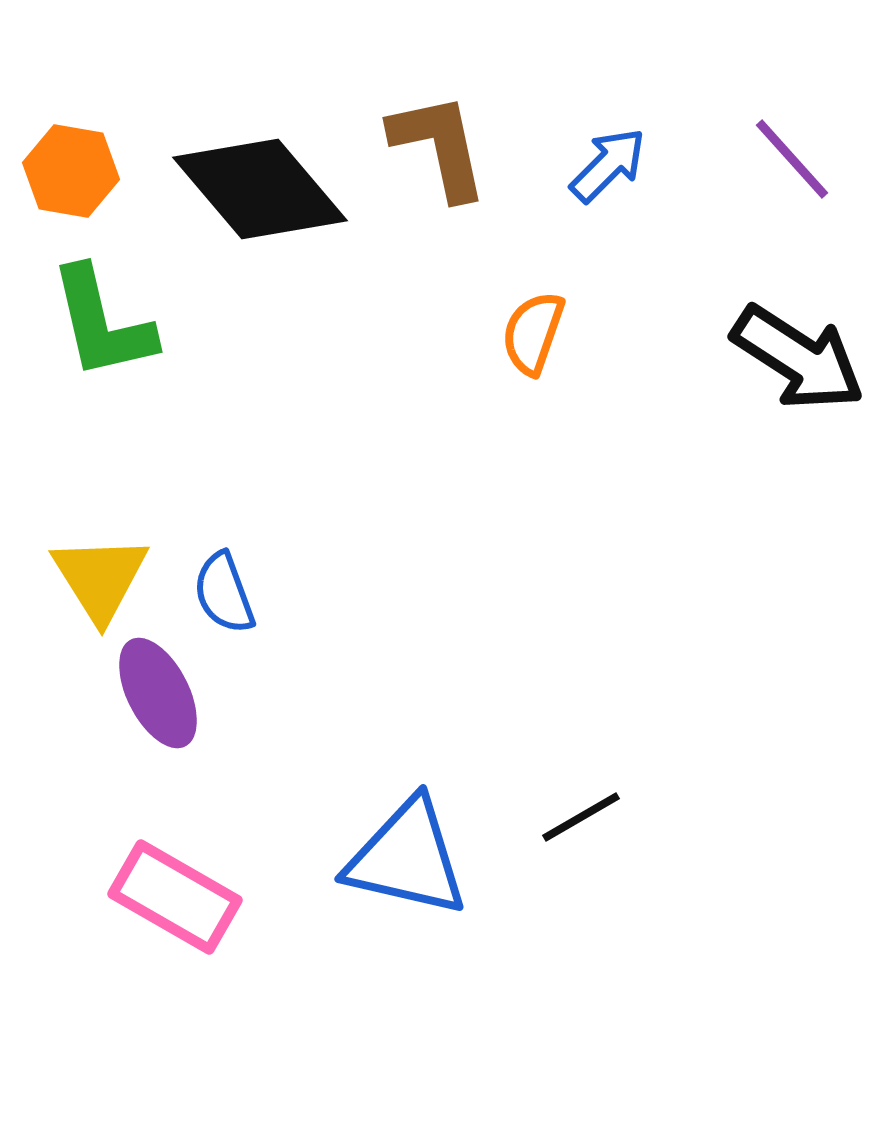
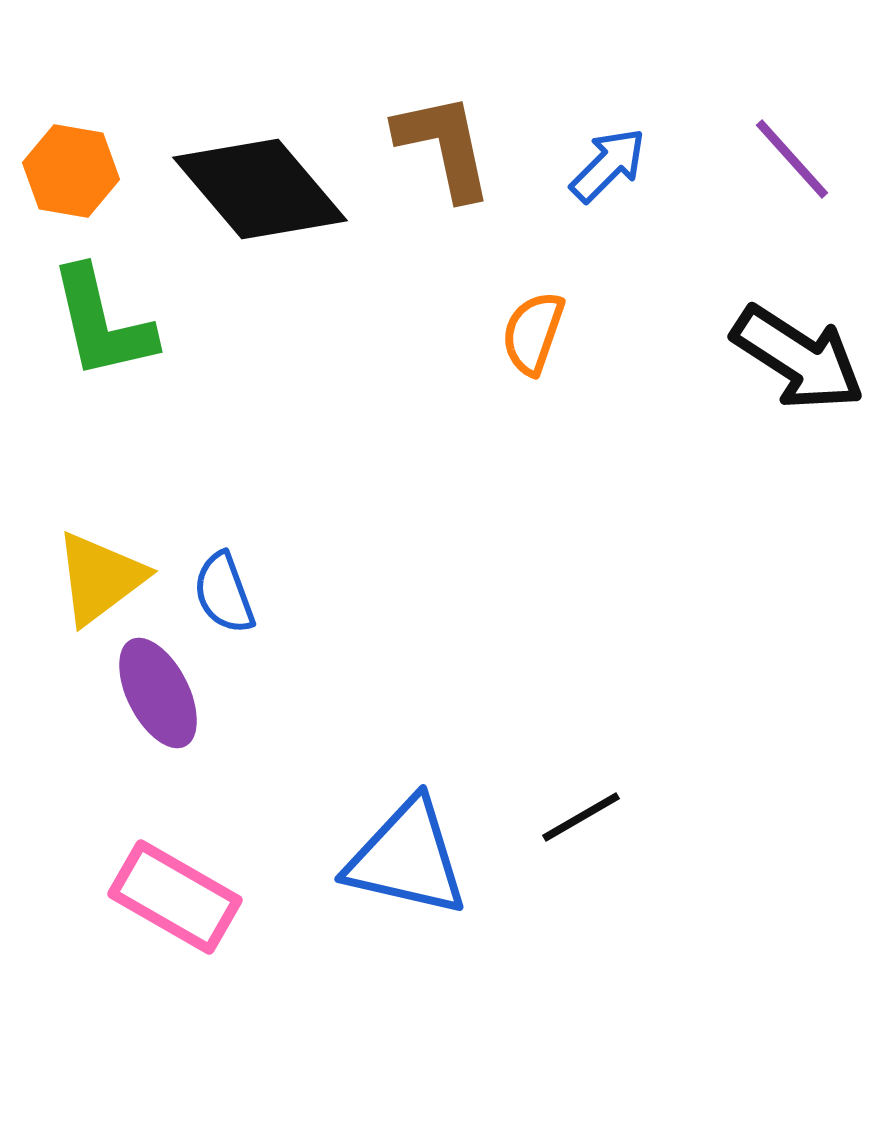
brown L-shape: moved 5 px right
yellow triangle: rotated 25 degrees clockwise
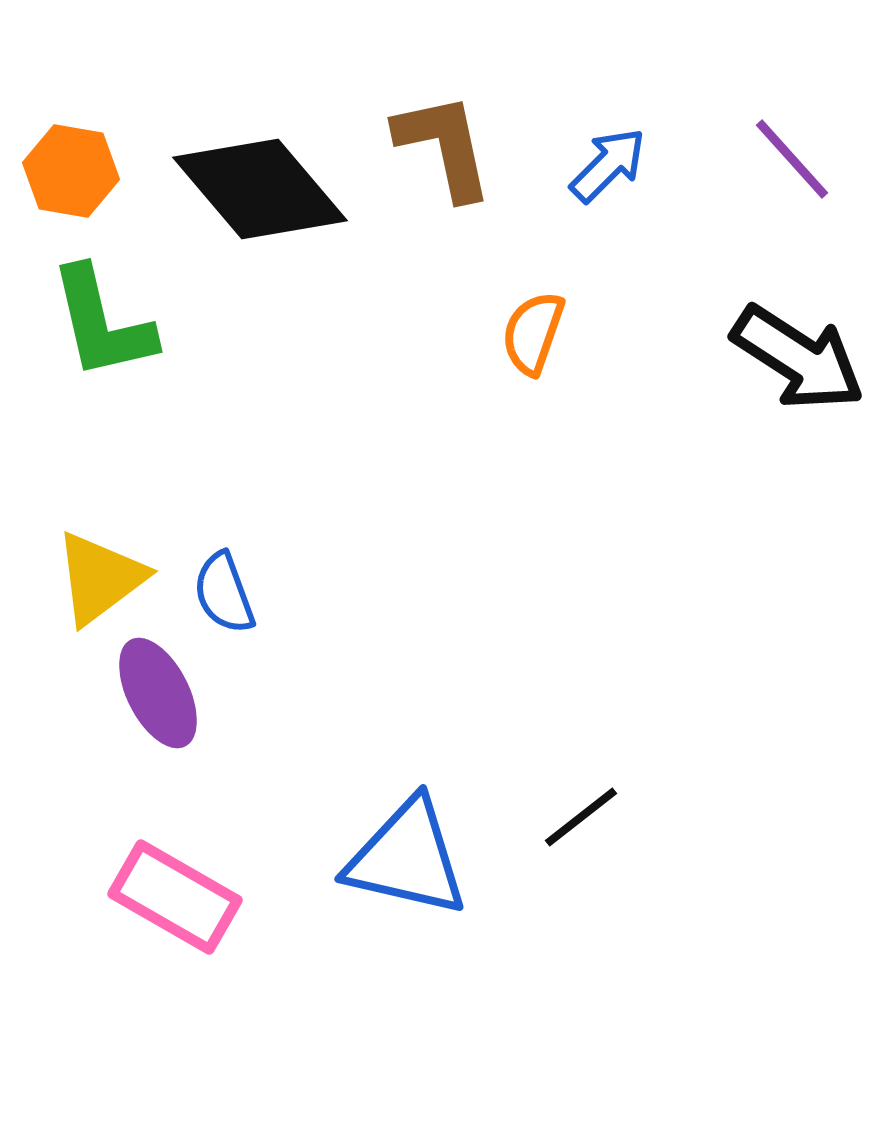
black line: rotated 8 degrees counterclockwise
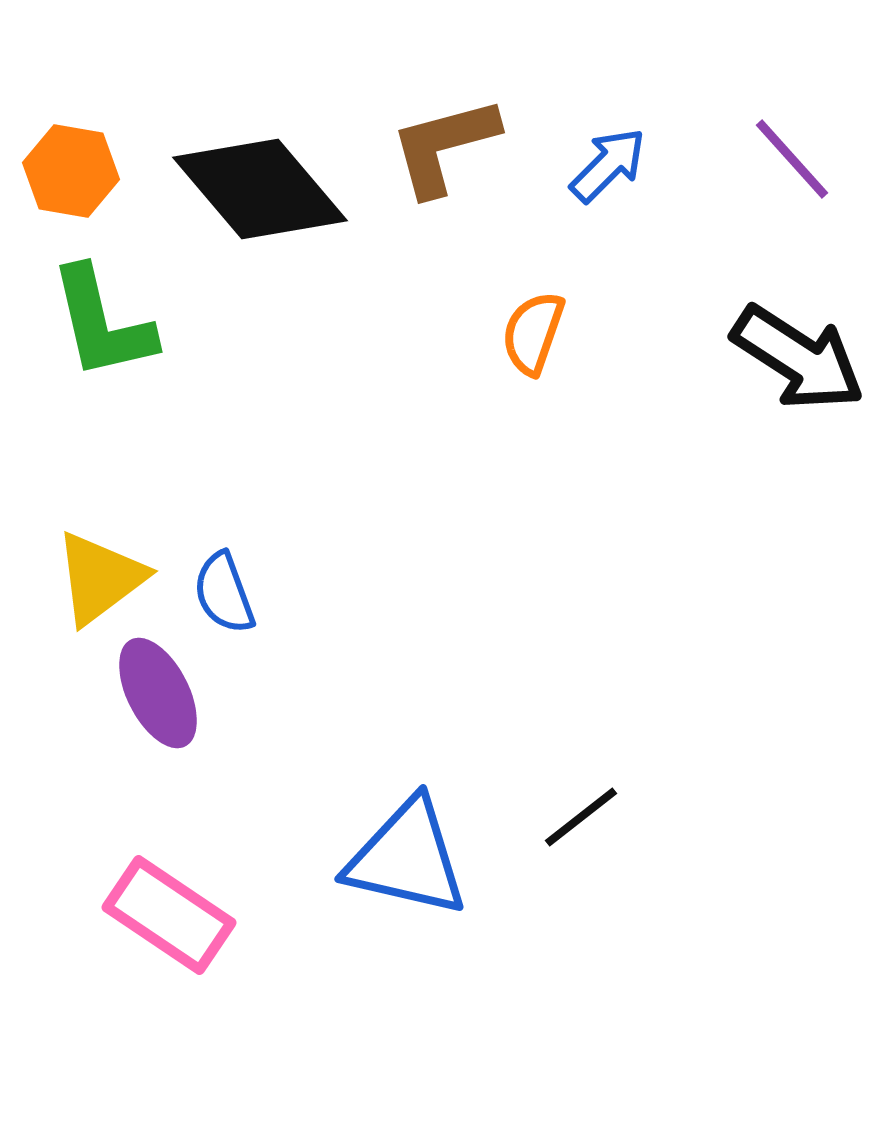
brown L-shape: rotated 93 degrees counterclockwise
pink rectangle: moved 6 px left, 18 px down; rotated 4 degrees clockwise
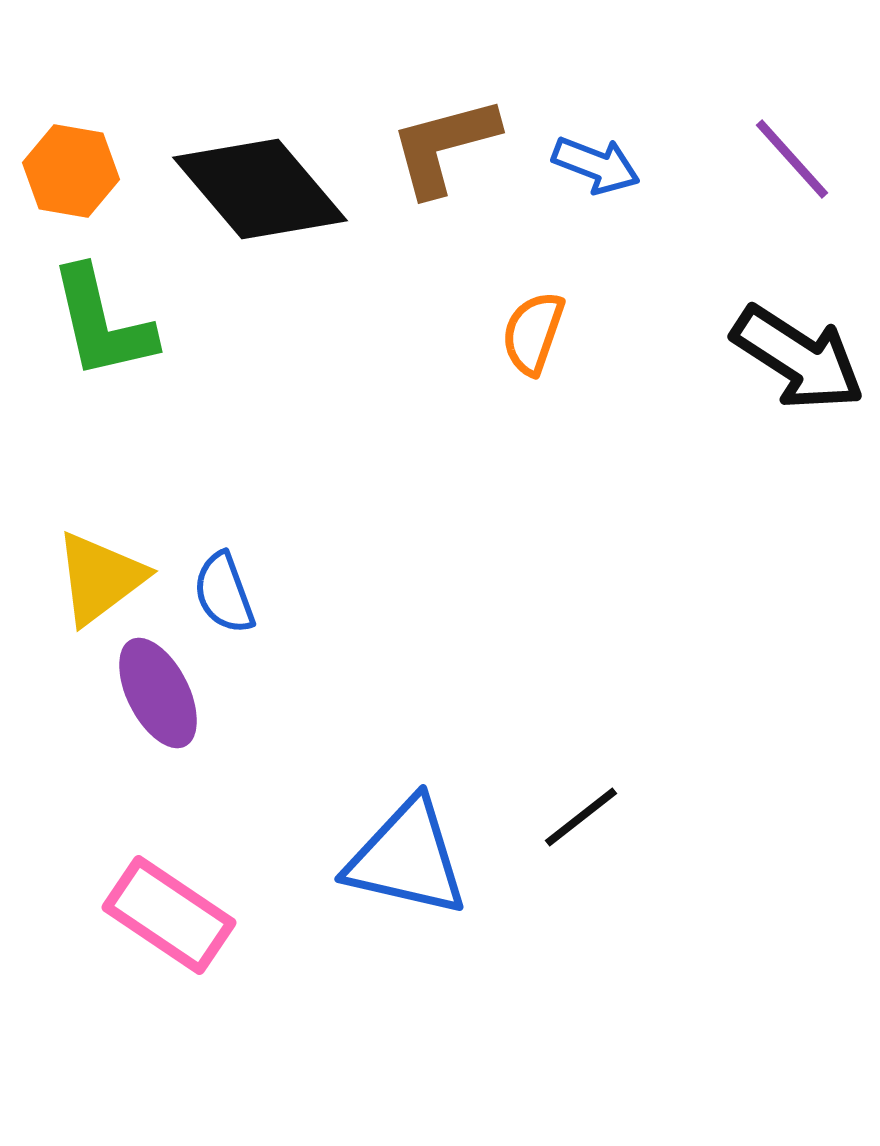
blue arrow: moved 12 px left; rotated 66 degrees clockwise
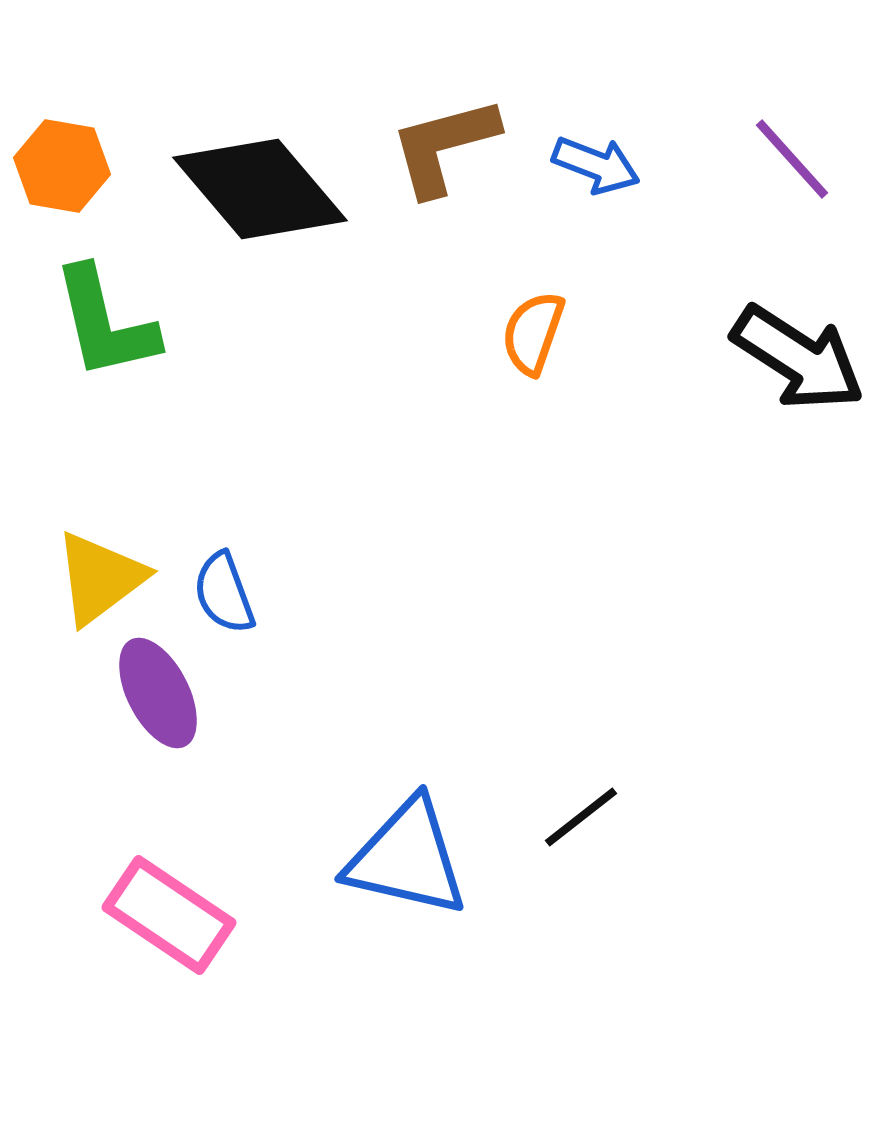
orange hexagon: moved 9 px left, 5 px up
green L-shape: moved 3 px right
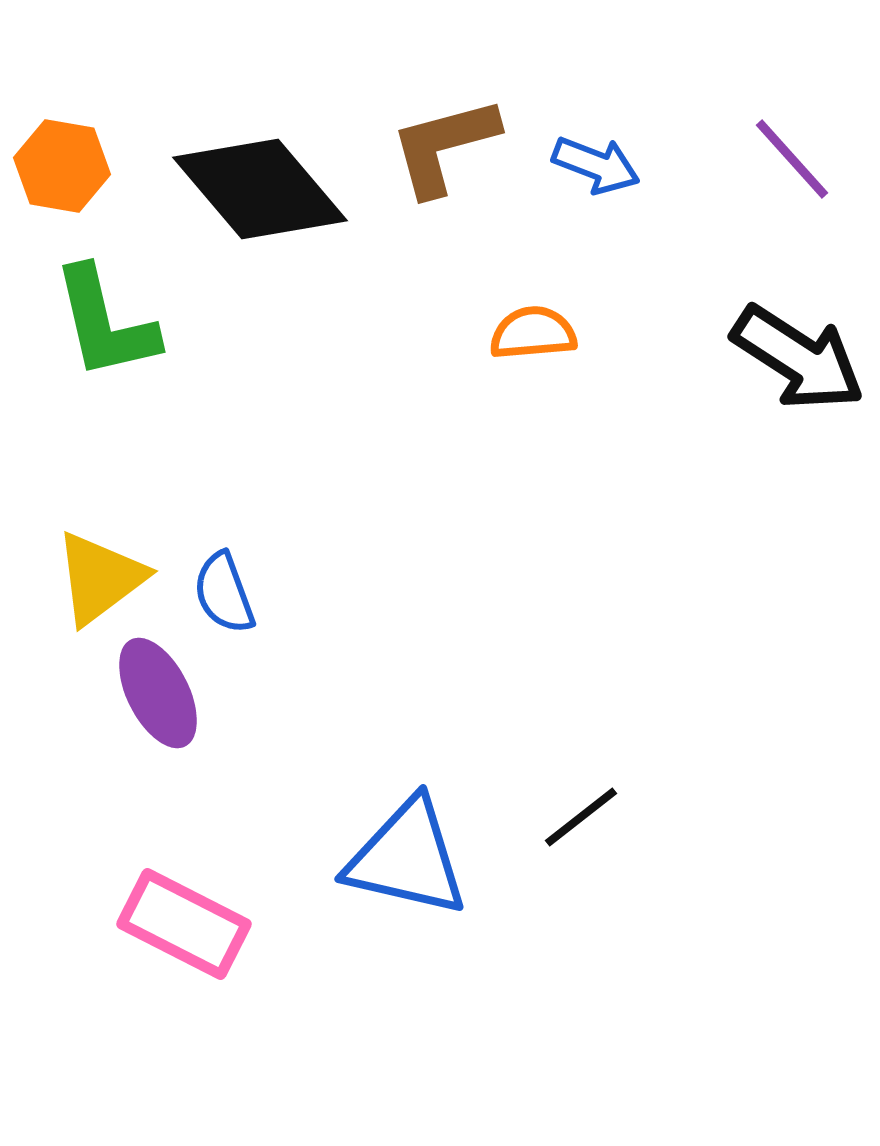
orange semicircle: rotated 66 degrees clockwise
pink rectangle: moved 15 px right, 9 px down; rotated 7 degrees counterclockwise
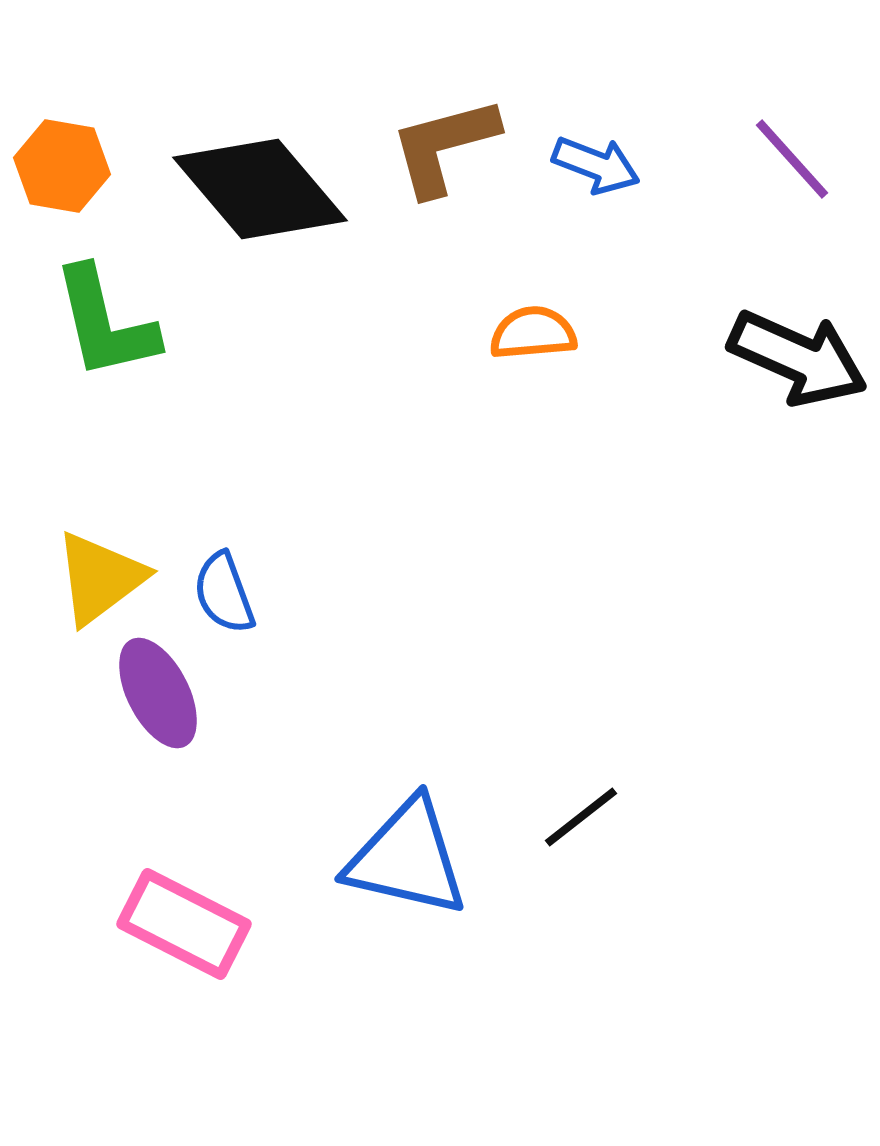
black arrow: rotated 9 degrees counterclockwise
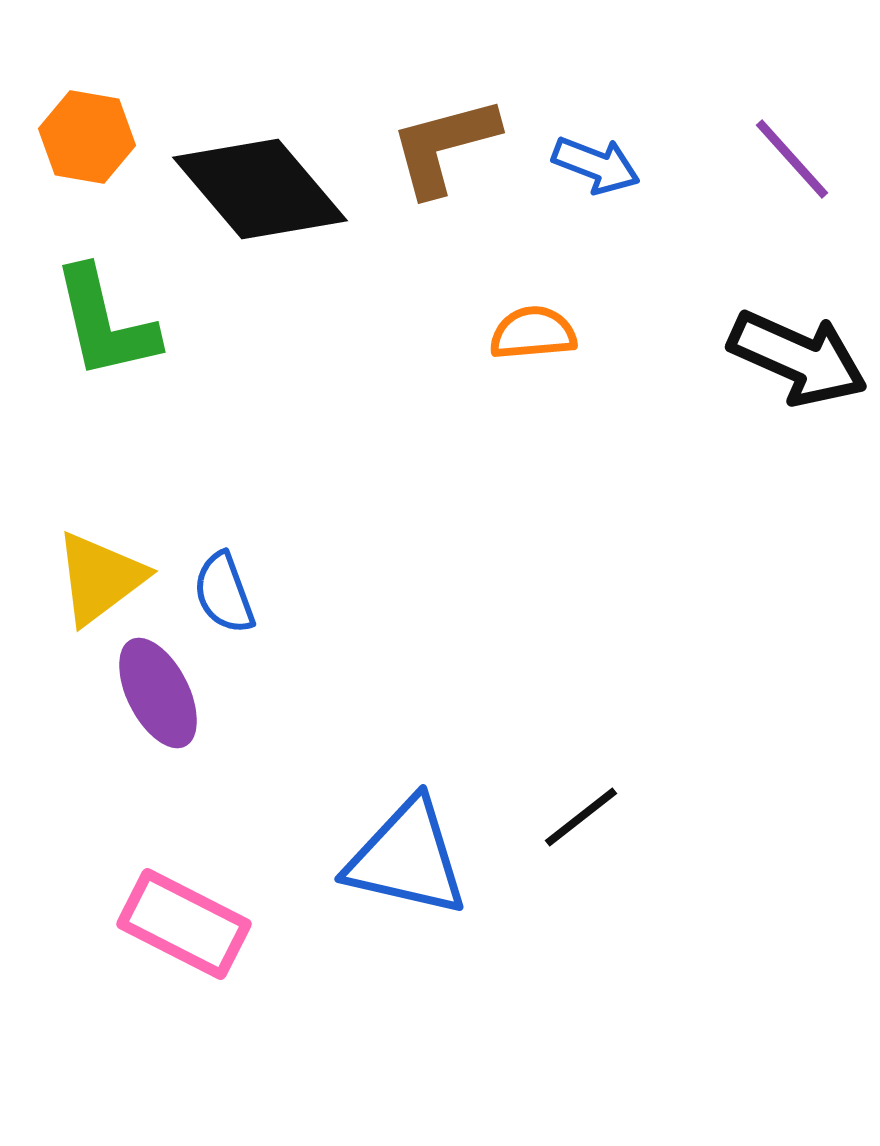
orange hexagon: moved 25 px right, 29 px up
